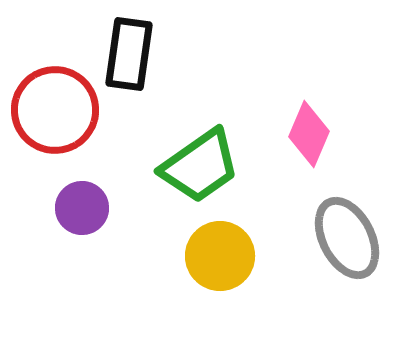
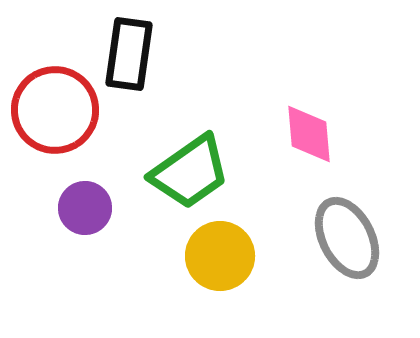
pink diamond: rotated 28 degrees counterclockwise
green trapezoid: moved 10 px left, 6 px down
purple circle: moved 3 px right
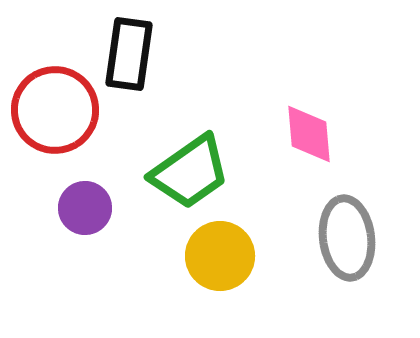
gray ellipse: rotated 20 degrees clockwise
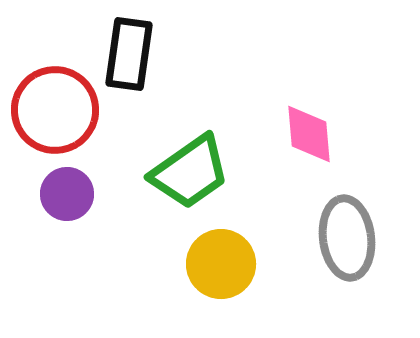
purple circle: moved 18 px left, 14 px up
yellow circle: moved 1 px right, 8 px down
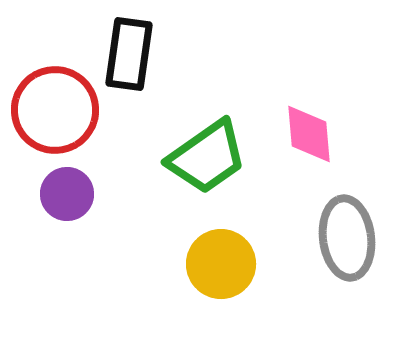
green trapezoid: moved 17 px right, 15 px up
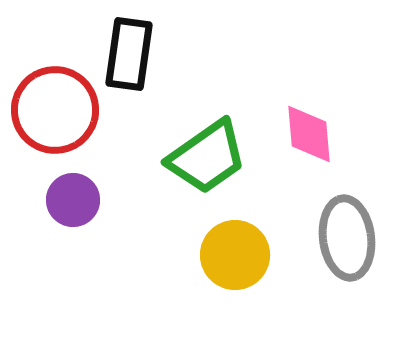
purple circle: moved 6 px right, 6 px down
yellow circle: moved 14 px right, 9 px up
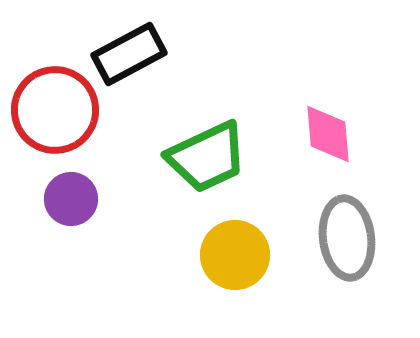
black rectangle: rotated 54 degrees clockwise
pink diamond: moved 19 px right
green trapezoid: rotated 10 degrees clockwise
purple circle: moved 2 px left, 1 px up
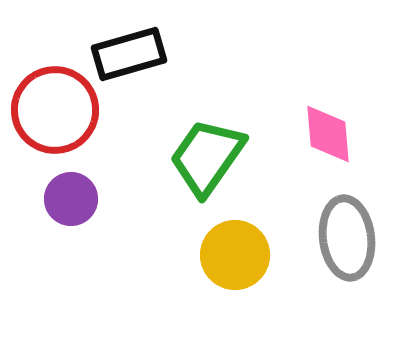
black rectangle: rotated 12 degrees clockwise
green trapezoid: rotated 150 degrees clockwise
